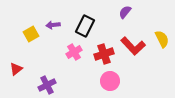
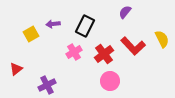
purple arrow: moved 1 px up
red cross: rotated 18 degrees counterclockwise
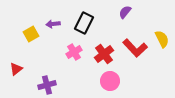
black rectangle: moved 1 px left, 3 px up
red L-shape: moved 2 px right, 2 px down
purple cross: rotated 12 degrees clockwise
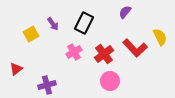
purple arrow: rotated 120 degrees counterclockwise
yellow semicircle: moved 2 px left, 2 px up
